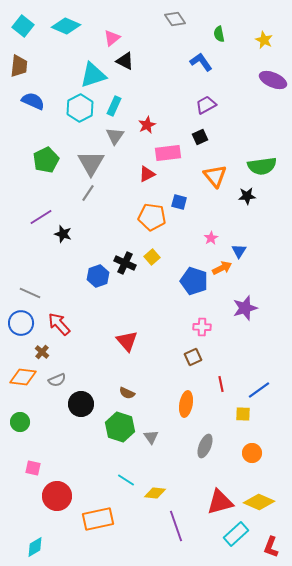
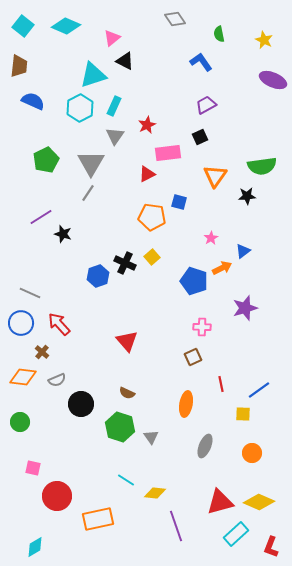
orange triangle at (215, 176): rotated 15 degrees clockwise
blue triangle at (239, 251): moved 4 px right; rotated 21 degrees clockwise
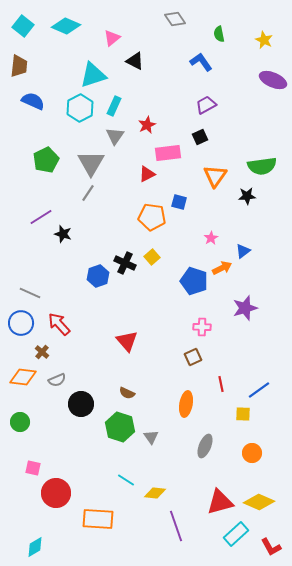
black triangle at (125, 61): moved 10 px right
red circle at (57, 496): moved 1 px left, 3 px up
orange rectangle at (98, 519): rotated 16 degrees clockwise
red L-shape at (271, 547): rotated 50 degrees counterclockwise
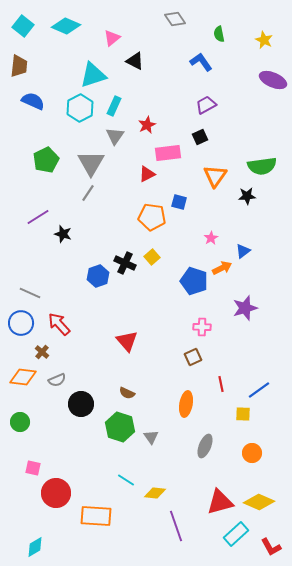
purple line at (41, 217): moved 3 px left
orange rectangle at (98, 519): moved 2 px left, 3 px up
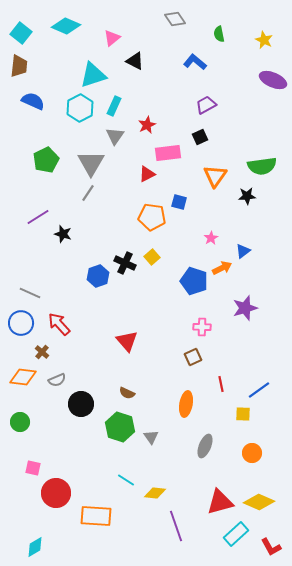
cyan square at (23, 26): moved 2 px left, 7 px down
blue L-shape at (201, 62): moved 6 px left; rotated 15 degrees counterclockwise
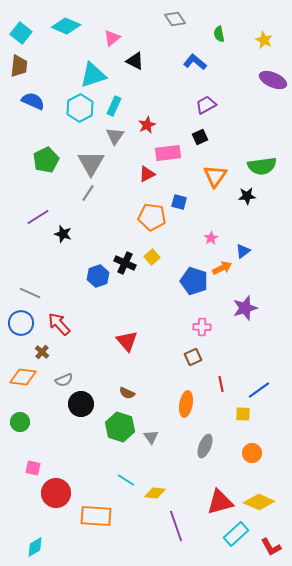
gray semicircle at (57, 380): moved 7 px right
